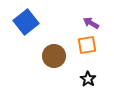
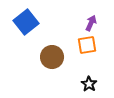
purple arrow: rotated 84 degrees clockwise
brown circle: moved 2 px left, 1 px down
black star: moved 1 px right, 5 px down
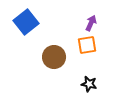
brown circle: moved 2 px right
black star: rotated 21 degrees counterclockwise
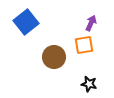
orange square: moved 3 px left
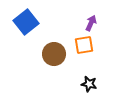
brown circle: moved 3 px up
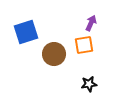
blue square: moved 10 px down; rotated 20 degrees clockwise
black star: rotated 21 degrees counterclockwise
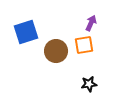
brown circle: moved 2 px right, 3 px up
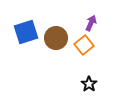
orange square: rotated 30 degrees counterclockwise
brown circle: moved 13 px up
black star: rotated 28 degrees counterclockwise
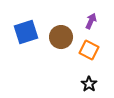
purple arrow: moved 2 px up
brown circle: moved 5 px right, 1 px up
orange square: moved 5 px right, 5 px down; rotated 24 degrees counterclockwise
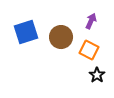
black star: moved 8 px right, 9 px up
